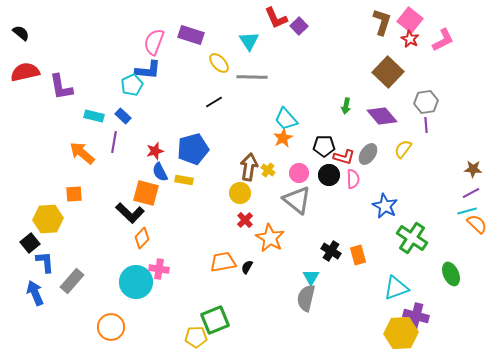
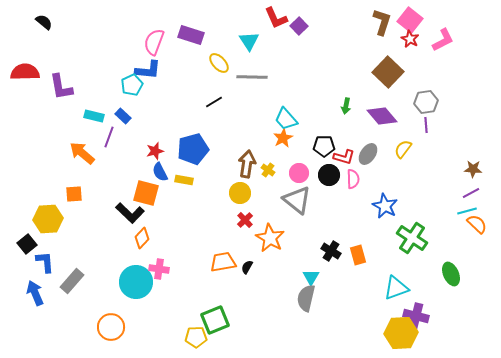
black semicircle at (21, 33): moved 23 px right, 11 px up
red semicircle at (25, 72): rotated 12 degrees clockwise
purple line at (114, 142): moved 5 px left, 5 px up; rotated 10 degrees clockwise
brown arrow at (249, 167): moved 2 px left, 3 px up
black square at (30, 243): moved 3 px left, 1 px down
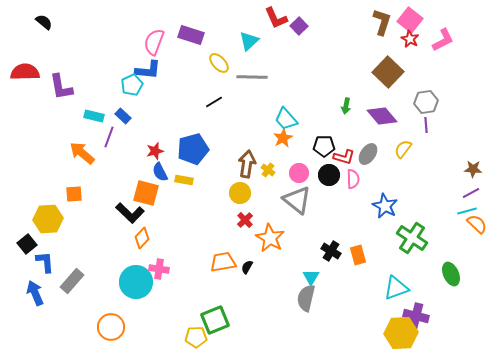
cyan triangle at (249, 41): rotated 20 degrees clockwise
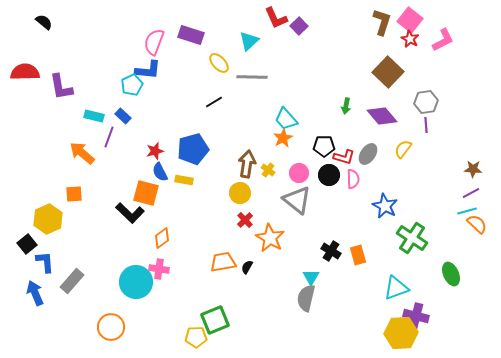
yellow hexagon at (48, 219): rotated 20 degrees counterclockwise
orange diamond at (142, 238): moved 20 px right; rotated 10 degrees clockwise
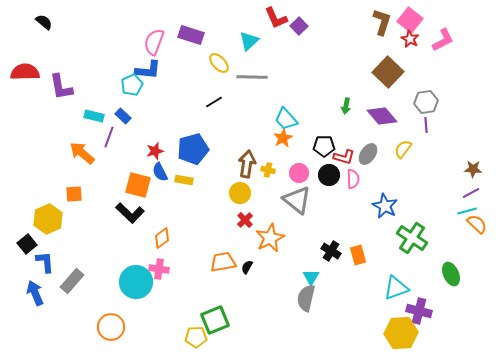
yellow cross at (268, 170): rotated 24 degrees counterclockwise
orange square at (146, 193): moved 8 px left, 8 px up
orange star at (270, 238): rotated 16 degrees clockwise
purple cross at (416, 316): moved 3 px right, 5 px up
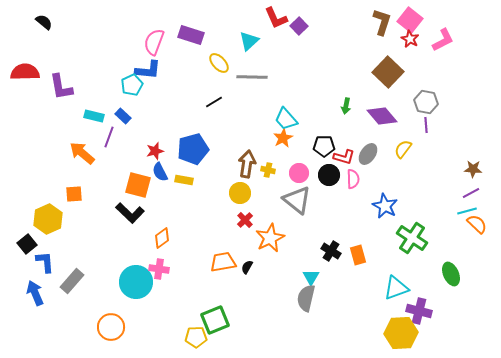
gray hexagon at (426, 102): rotated 20 degrees clockwise
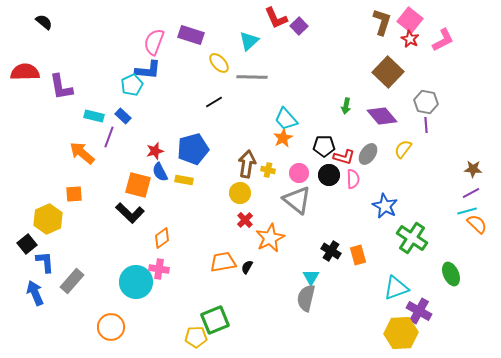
purple cross at (419, 311): rotated 15 degrees clockwise
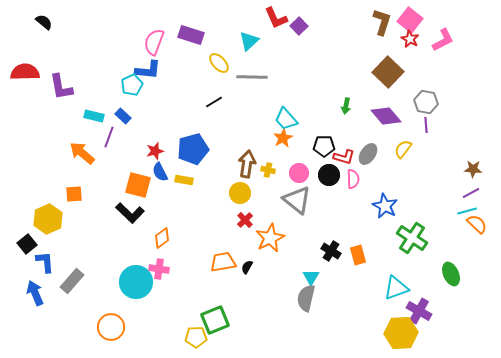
purple diamond at (382, 116): moved 4 px right
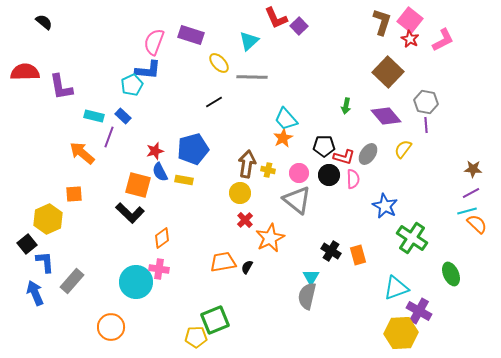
gray semicircle at (306, 298): moved 1 px right, 2 px up
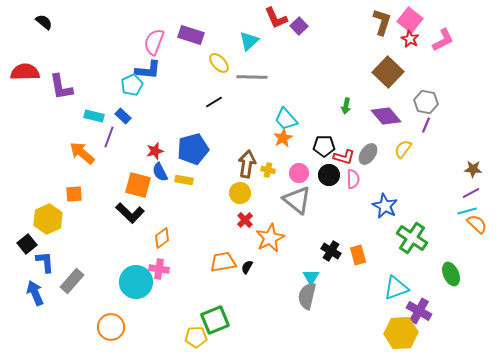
purple line at (426, 125): rotated 28 degrees clockwise
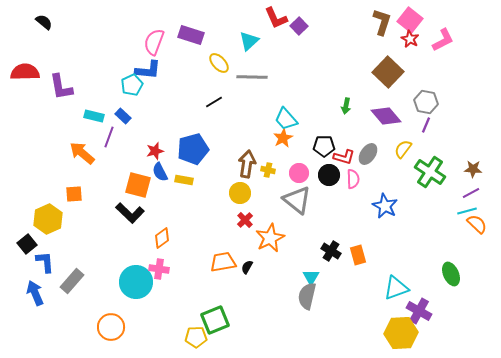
green cross at (412, 238): moved 18 px right, 66 px up
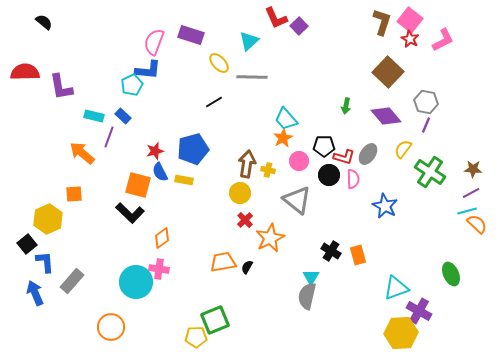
pink circle at (299, 173): moved 12 px up
